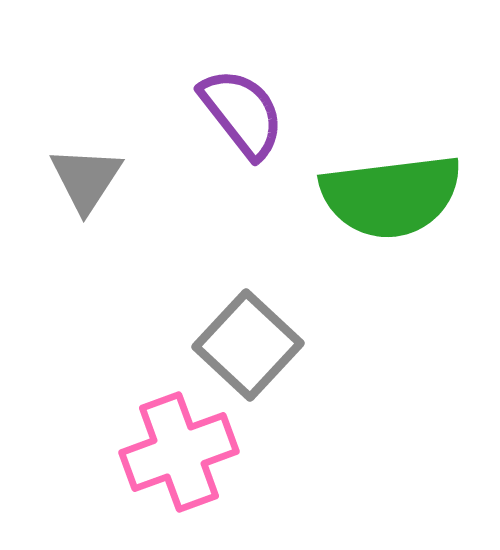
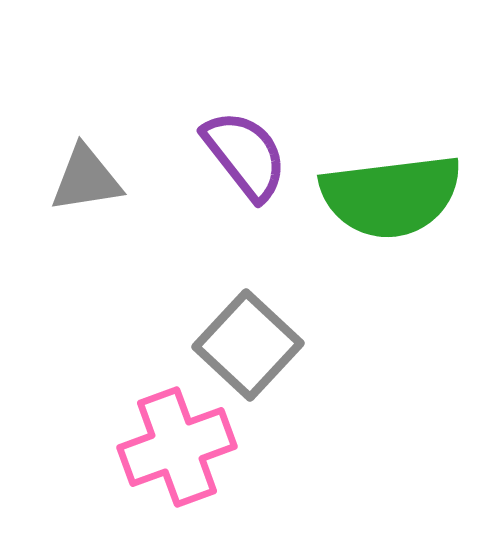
purple semicircle: moved 3 px right, 42 px down
gray triangle: rotated 48 degrees clockwise
pink cross: moved 2 px left, 5 px up
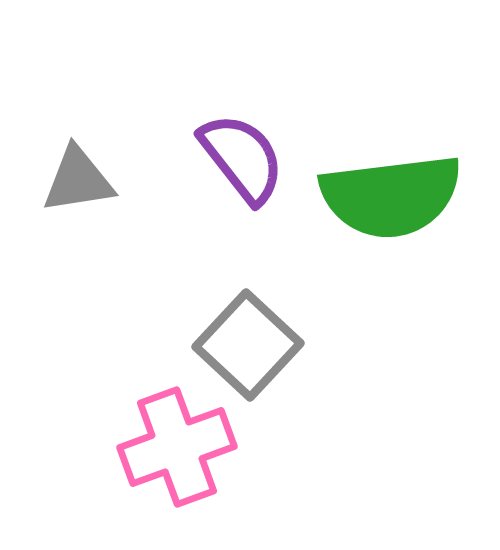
purple semicircle: moved 3 px left, 3 px down
gray triangle: moved 8 px left, 1 px down
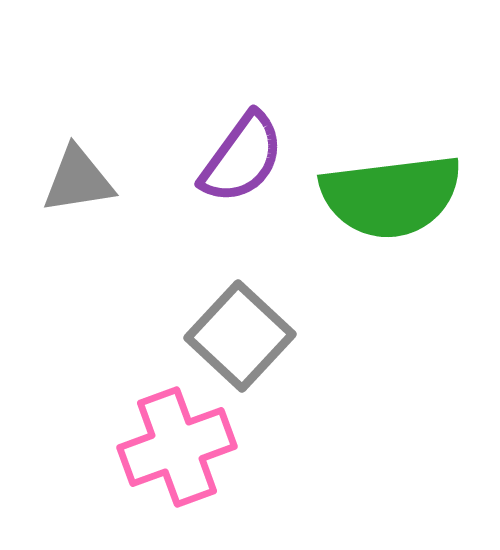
purple semicircle: rotated 74 degrees clockwise
gray square: moved 8 px left, 9 px up
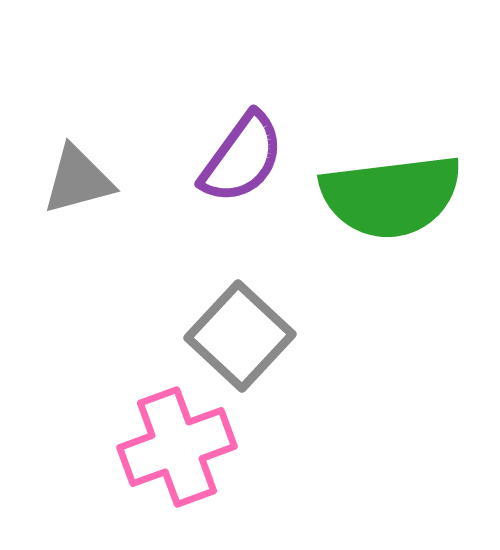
gray triangle: rotated 6 degrees counterclockwise
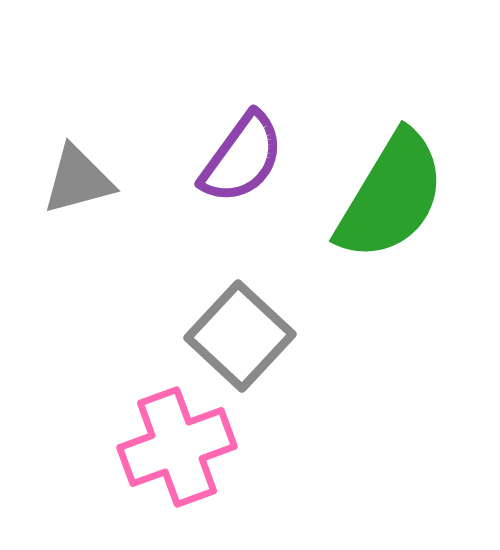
green semicircle: rotated 52 degrees counterclockwise
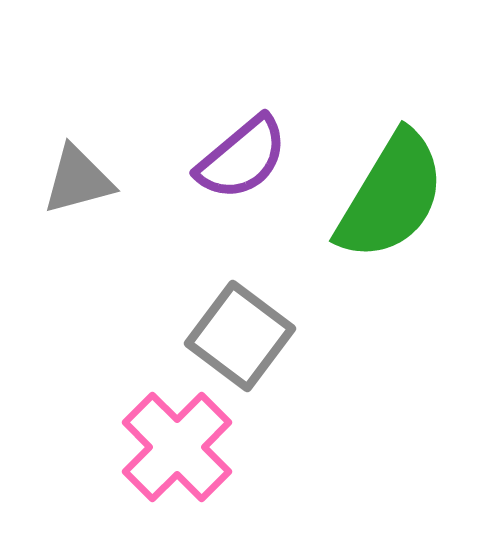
purple semicircle: rotated 14 degrees clockwise
gray square: rotated 6 degrees counterclockwise
pink cross: rotated 25 degrees counterclockwise
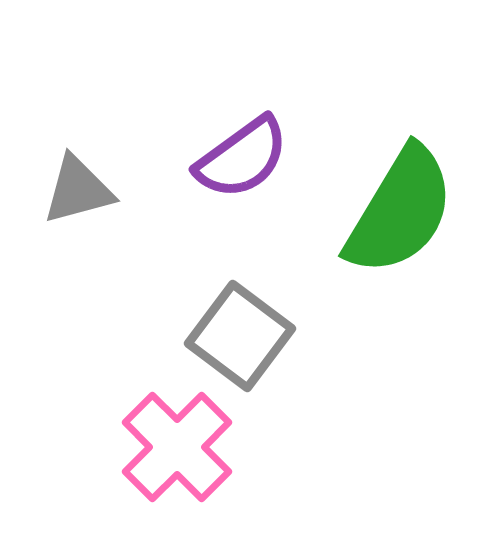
purple semicircle: rotated 4 degrees clockwise
gray triangle: moved 10 px down
green semicircle: moved 9 px right, 15 px down
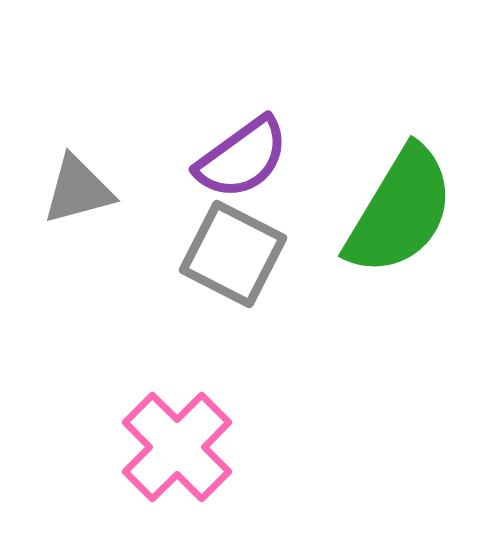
gray square: moved 7 px left, 82 px up; rotated 10 degrees counterclockwise
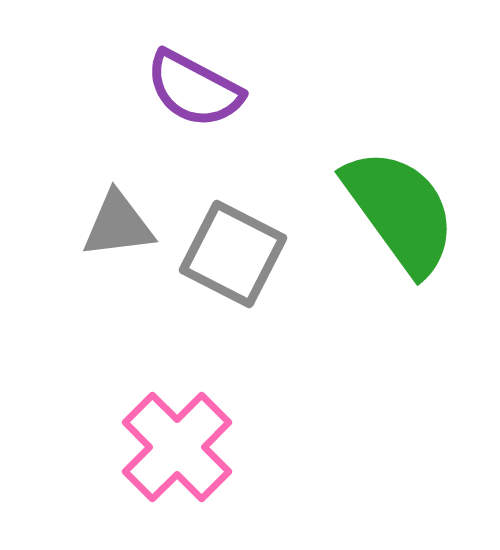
purple semicircle: moved 48 px left, 69 px up; rotated 64 degrees clockwise
gray triangle: moved 40 px right, 35 px down; rotated 8 degrees clockwise
green semicircle: rotated 67 degrees counterclockwise
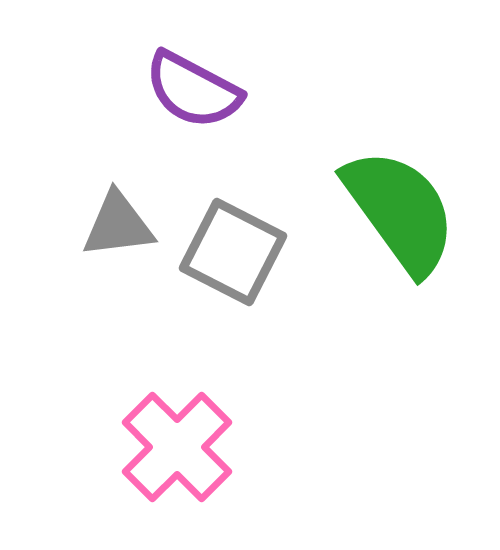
purple semicircle: moved 1 px left, 1 px down
gray square: moved 2 px up
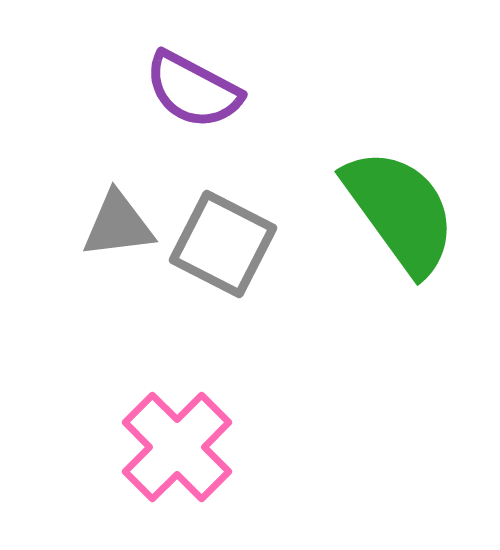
gray square: moved 10 px left, 8 px up
